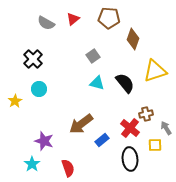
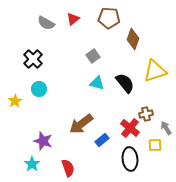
purple star: moved 1 px left
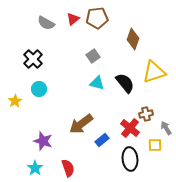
brown pentagon: moved 12 px left; rotated 10 degrees counterclockwise
yellow triangle: moved 1 px left, 1 px down
cyan star: moved 3 px right, 4 px down
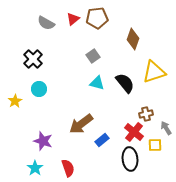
red cross: moved 4 px right, 4 px down
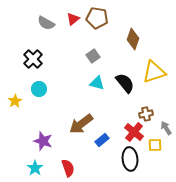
brown pentagon: rotated 15 degrees clockwise
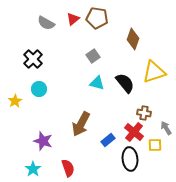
brown cross: moved 2 px left, 1 px up; rotated 24 degrees clockwise
brown arrow: rotated 25 degrees counterclockwise
blue rectangle: moved 6 px right
cyan star: moved 2 px left, 1 px down
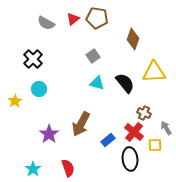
yellow triangle: rotated 15 degrees clockwise
brown cross: rotated 16 degrees clockwise
purple star: moved 6 px right, 7 px up; rotated 18 degrees clockwise
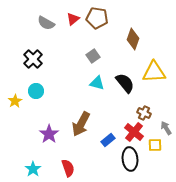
cyan circle: moved 3 px left, 2 px down
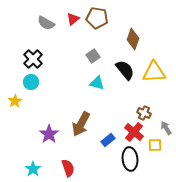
black semicircle: moved 13 px up
cyan circle: moved 5 px left, 9 px up
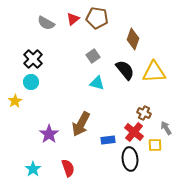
blue rectangle: rotated 32 degrees clockwise
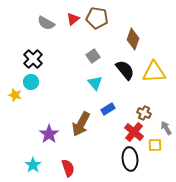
cyan triangle: moved 2 px left; rotated 35 degrees clockwise
yellow star: moved 6 px up; rotated 24 degrees counterclockwise
blue rectangle: moved 31 px up; rotated 24 degrees counterclockwise
cyan star: moved 4 px up
